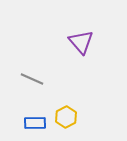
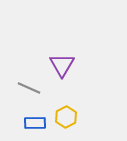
purple triangle: moved 19 px left, 23 px down; rotated 12 degrees clockwise
gray line: moved 3 px left, 9 px down
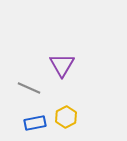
blue rectangle: rotated 10 degrees counterclockwise
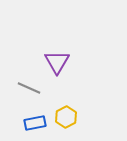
purple triangle: moved 5 px left, 3 px up
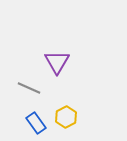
blue rectangle: moved 1 px right; rotated 65 degrees clockwise
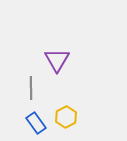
purple triangle: moved 2 px up
gray line: moved 2 px right; rotated 65 degrees clockwise
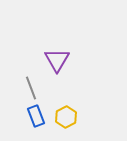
gray line: rotated 20 degrees counterclockwise
blue rectangle: moved 7 px up; rotated 15 degrees clockwise
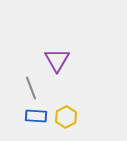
blue rectangle: rotated 65 degrees counterclockwise
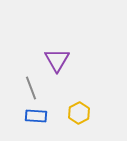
yellow hexagon: moved 13 px right, 4 px up
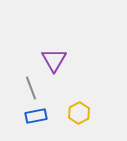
purple triangle: moved 3 px left
blue rectangle: rotated 15 degrees counterclockwise
